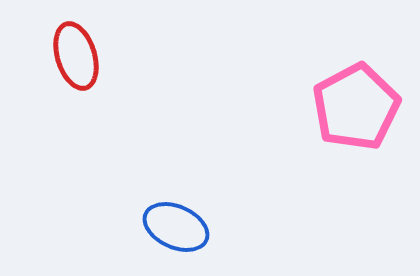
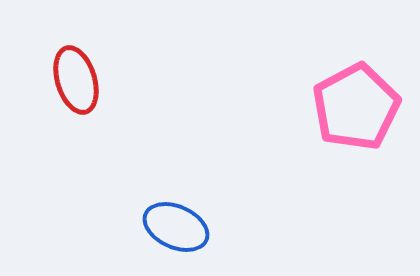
red ellipse: moved 24 px down
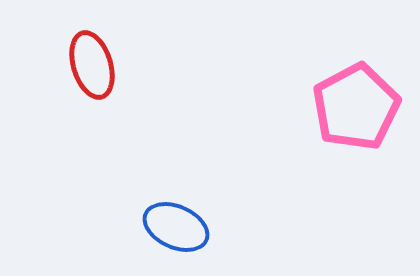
red ellipse: moved 16 px right, 15 px up
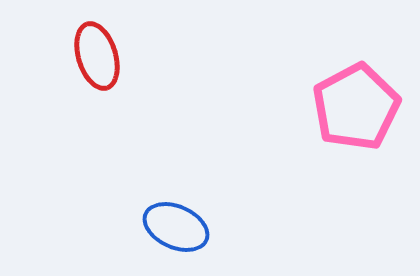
red ellipse: moved 5 px right, 9 px up
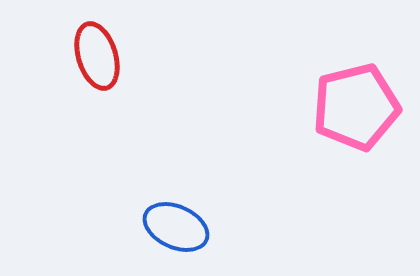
pink pentagon: rotated 14 degrees clockwise
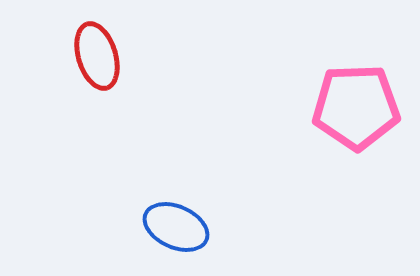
pink pentagon: rotated 12 degrees clockwise
